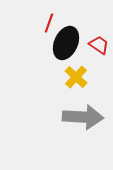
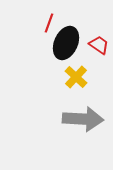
gray arrow: moved 2 px down
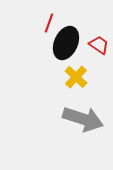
gray arrow: rotated 15 degrees clockwise
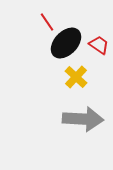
red line: moved 2 px left, 1 px up; rotated 54 degrees counterclockwise
black ellipse: rotated 20 degrees clockwise
gray arrow: rotated 15 degrees counterclockwise
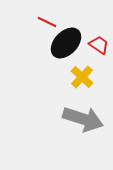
red line: rotated 30 degrees counterclockwise
yellow cross: moved 6 px right
gray arrow: rotated 15 degrees clockwise
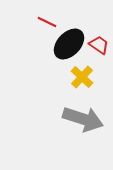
black ellipse: moved 3 px right, 1 px down
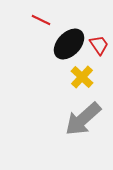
red line: moved 6 px left, 2 px up
red trapezoid: rotated 20 degrees clockwise
gray arrow: rotated 120 degrees clockwise
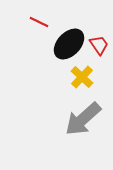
red line: moved 2 px left, 2 px down
